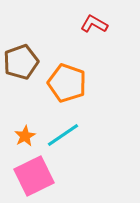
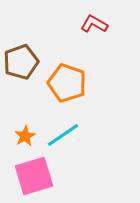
pink square: rotated 9 degrees clockwise
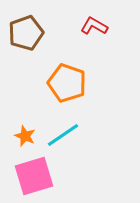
red L-shape: moved 2 px down
brown pentagon: moved 5 px right, 29 px up
orange star: rotated 20 degrees counterclockwise
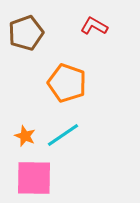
pink square: moved 2 px down; rotated 18 degrees clockwise
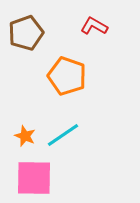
orange pentagon: moved 7 px up
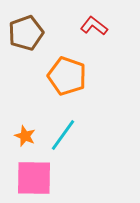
red L-shape: rotated 8 degrees clockwise
cyan line: rotated 20 degrees counterclockwise
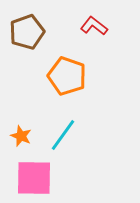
brown pentagon: moved 1 px right, 1 px up
orange star: moved 4 px left
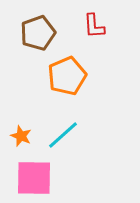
red L-shape: rotated 132 degrees counterclockwise
brown pentagon: moved 11 px right, 1 px down
orange pentagon: rotated 30 degrees clockwise
cyan line: rotated 12 degrees clockwise
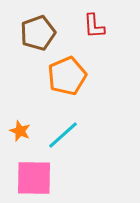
orange star: moved 1 px left, 5 px up
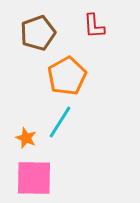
orange pentagon: rotated 6 degrees counterclockwise
orange star: moved 6 px right, 7 px down
cyan line: moved 3 px left, 13 px up; rotated 16 degrees counterclockwise
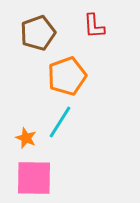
orange pentagon: rotated 9 degrees clockwise
